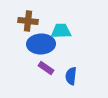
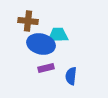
cyan trapezoid: moved 3 px left, 4 px down
blue ellipse: rotated 16 degrees clockwise
purple rectangle: rotated 49 degrees counterclockwise
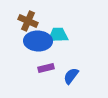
brown cross: rotated 18 degrees clockwise
blue ellipse: moved 3 px left, 3 px up; rotated 12 degrees counterclockwise
blue semicircle: rotated 30 degrees clockwise
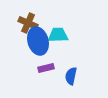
brown cross: moved 2 px down
blue ellipse: rotated 72 degrees clockwise
blue semicircle: rotated 24 degrees counterclockwise
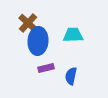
brown cross: rotated 18 degrees clockwise
cyan trapezoid: moved 15 px right
blue ellipse: rotated 20 degrees clockwise
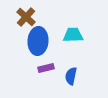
brown cross: moved 2 px left, 6 px up
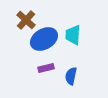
brown cross: moved 3 px down
cyan trapezoid: rotated 85 degrees counterclockwise
blue ellipse: moved 6 px right, 2 px up; rotated 56 degrees clockwise
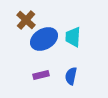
cyan trapezoid: moved 2 px down
purple rectangle: moved 5 px left, 7 px down
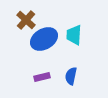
cyan trapezoid: moved 1 px right, 2 px up
purple rectangle: moved 1 px right, 2 px down
